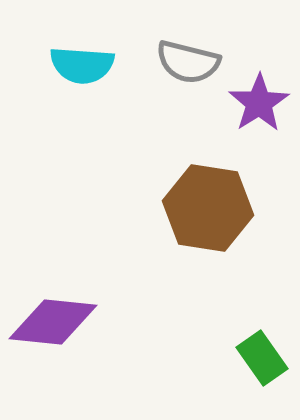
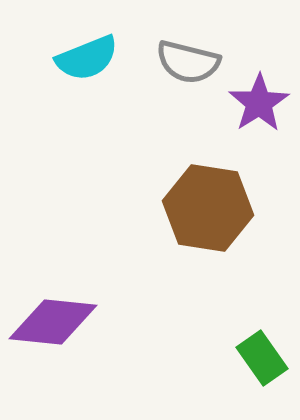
cyan semicircle: moved 5 px right, 7 px up; rotated 26 degrees counterclockwise
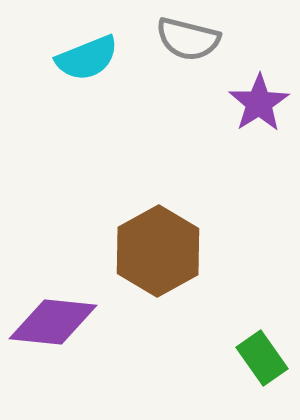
gray semicircle: moved 23 px up
brown hexagon: moved 50 px left, 43 px down; rotated 22 degrees clockwise
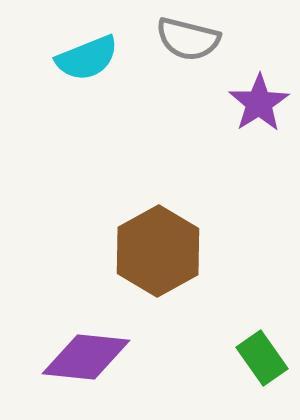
purple diamond: moved 33 px right, 35 px down
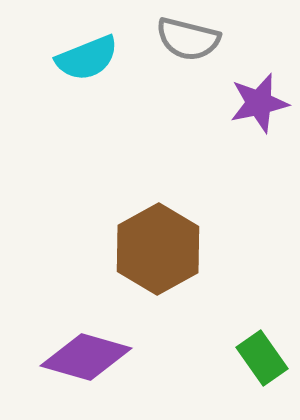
purple star: rotated 20 degrees clockwise
brown hexagon: moved 2 px up
purple diamond: rotated 10 degrees clockwise
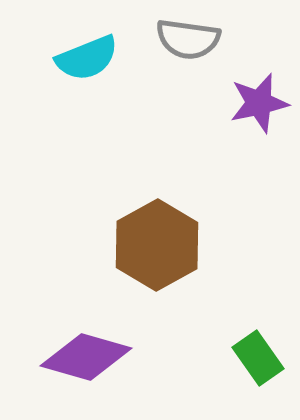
gray semicircle: rotated 6 degrees counterclockwise
brown hexagon: moved 1 px left, 4 px up
green rectangle: moved 4 px left
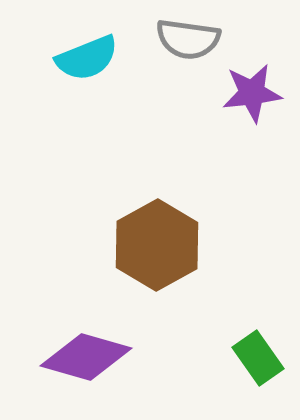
purple star: moved 7 px left, 10 px up; rotated 6 degrees clockwise
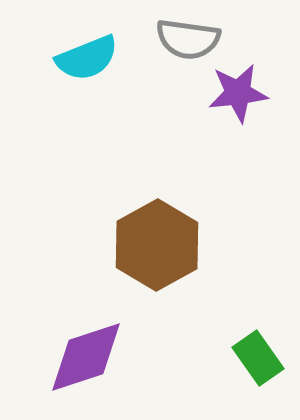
purple star: moved 14 px left
purple diamond: rotated 34 degrees counterclockwise
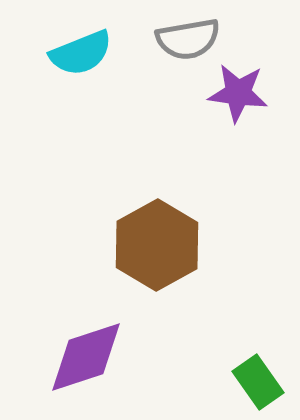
gray semicircle: rotated 18 degrees counterclockwise
cyan semicircle: moved 6 px left, 5 px up
purple star: rotated 14 degrees clockwise
green rectangle: moved 24 px down
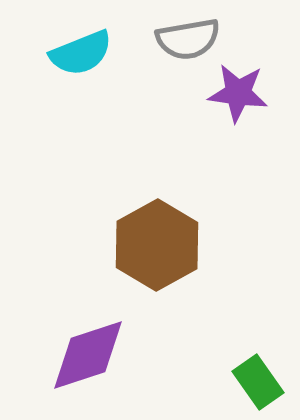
purple diamond: moved 2 px right, 2 px up
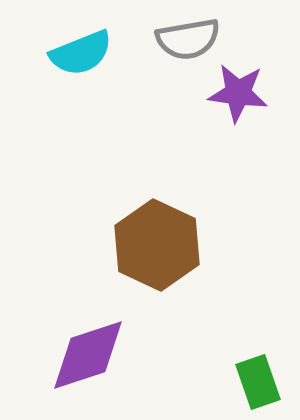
brown hexagon: rotated 6 degrees counterclockwise
green rectangle: rotated 16 degrees clockwise
